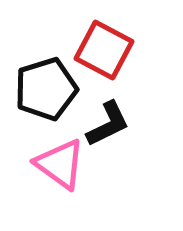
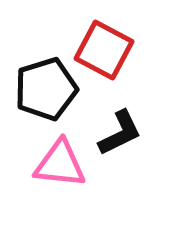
black L-shape: moved 12 px right, 9 px down
pink triangle: rotated 30 degrees counterclockwise
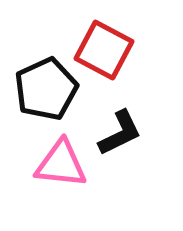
black pentagon: rotated 8 degrees counterclockwise
pink triangle: moved 1 px right
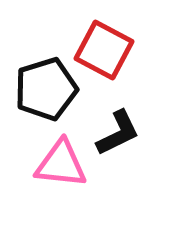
black pentagon: rotated 8 degrees clockwise
black L-shape: moved 2 px left
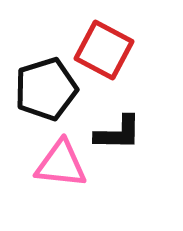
black L-shape: rotated 27 degrees clockwise
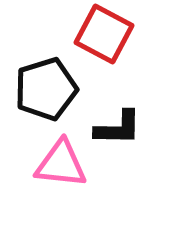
red square: moved 16 px up
black L-shape: moved 5 px up
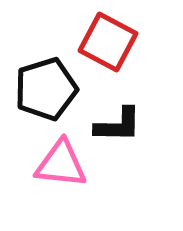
red square: moved 4 px right, 8 px down
black L-shape: moved 3 px up
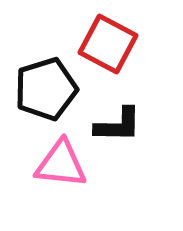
red square: moved 2 px down
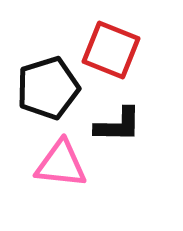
red square: moved 3 px right, 6 px down; rotated 6 degrees counterclockwise
black pentagon: moved 2 px right, 1 px up
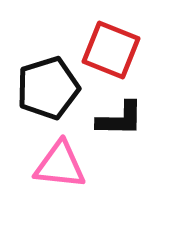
black L-shape: moved 2 px right, 6 px up
pink triangle: moved 1 px left, 1 px down
